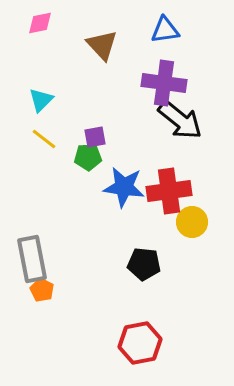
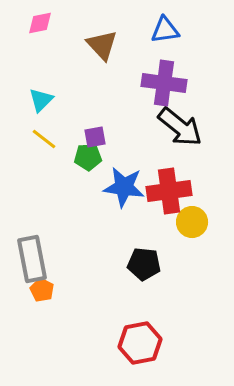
black arrow: moved 7 px down
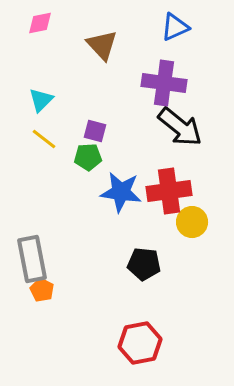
blue triangle: moved 10 px right, 3 px up; rotated 16 degrees counterclockwise
purple square: moved 6 px up; rotated 25 degrees clockwise
blue star: moved 3 px left, 5 px down
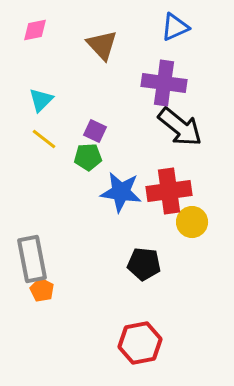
pink diamond: moved 5 px left, 7 px down
purple square: rotated 10 degrees clockwise
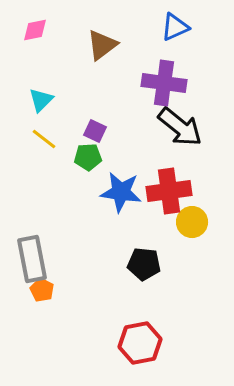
brown triangle: rotated 36 degrees clockwise
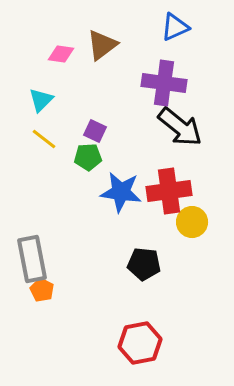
pink diamond: moved 26 px right, 24 px down; rotated 20 degrees clockwise
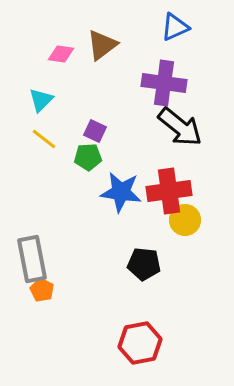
yellow circle: moved 7 px left, 2 px up
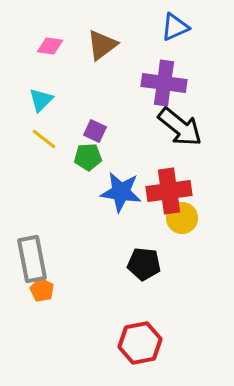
pink diamond: moved 11 px left, 8 px up
yellow circle: moved 3 px left, 2 px up
